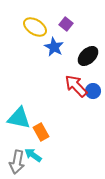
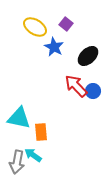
orange rectangle: rotated 24 degrees clockwise
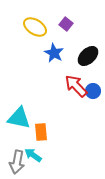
blue star: moved 6 px down
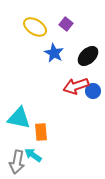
red arrow: rotated 65 degrees counterclockwise
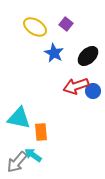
gray arrow: rotated 30 degrees clockwise
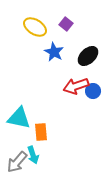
blue star: moved 1 px up
cyan arrow: rotated 144 degrees counterclockwise
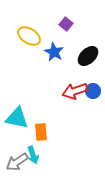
yellow ellipse: moved 6 px left, 9 px down
red arrow: moved 1 px left, 5 px down
cyan triangle: moved 2 px left
gray arrow: rotated 15 degrees clockwise
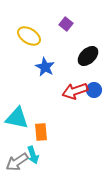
blue star: moved 9 px left, 15 px down
blue circle: moved 1 px right, 1 px up
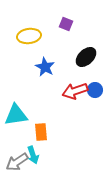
purple square: rotated 16 degrees counterclockwise
yellow ellipse: rotated 40 degrees counterclockwise
black ellipse: moved 2 px left, 1 px down
blue circle: moved 1 px right
cyan triangle: moved 1 px left, 3 px up; rotated 20 degrees counterclockwise
